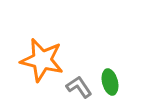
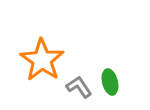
orange star: rotated 21 degrees clockwise
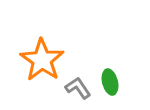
gray L-shape: moved 1 px left, 1 px down
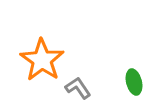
green ellipse: moved 24 px right
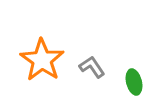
gray L-shape: moved 14 px right, 21 px up
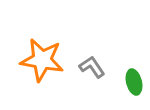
orange star: rotated 24 degrees counterclockwise
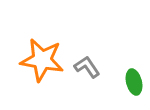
gray L-shape: moved 5 px left
